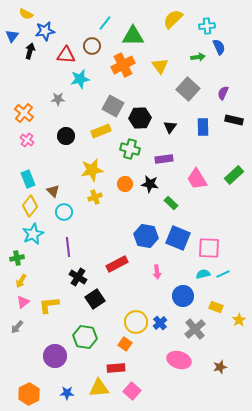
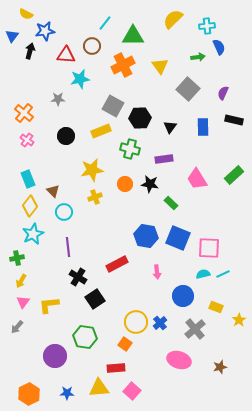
pink triangle at (23, 302): rotated 16 degrees counterclockwise
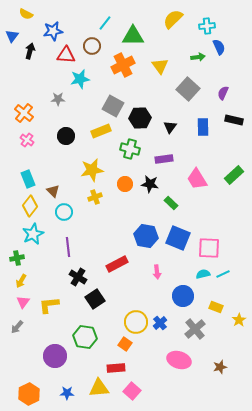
blue star at (45, 31): moved 8 px right
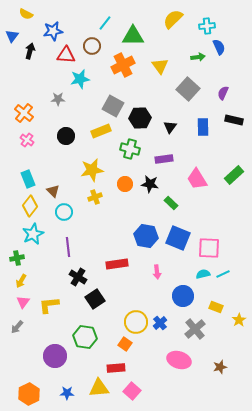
red rectangle at (117, 264): rotated 20 degrees clockwise
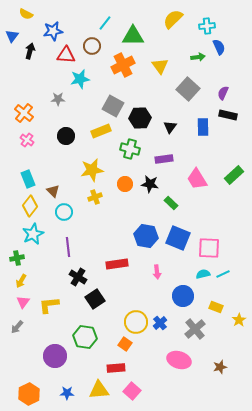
black rectangle at (234, 120): moved 6 px left, 5 px up
yellow triangle at (99, 388): moved 2 px down
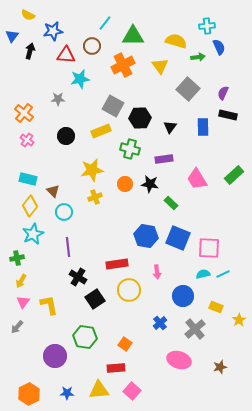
yellow semicircle at (26, 14): moved 2 px right, 1 px down
yellow semicircle at (173, 19): moved 3 px right, 22 px down; rotated 60 degrees clockwise
cyan rectangle at (28, 179): rotated 54 degrees counterclockwise
yellow L-shape at (49, 305): rotated 85 degrees clockwise
yellow circle at (136, 322): moved 7 px left, 32 px up
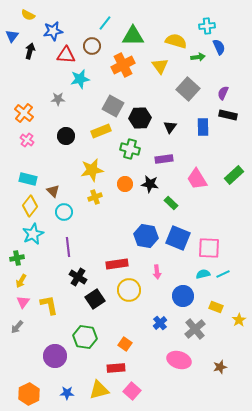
yellow triangle at (99, 390): rotated 10 degrees counterclockwise
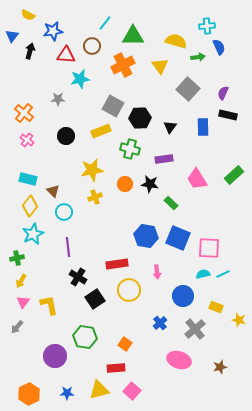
yellow star at (239, 320): rotated 24 degrees counterclockwise
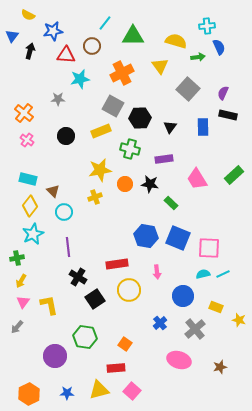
orange cross at (123, 65): moved 1 px left, 8 px down
yellow star at (92, 170): moved 8 px right
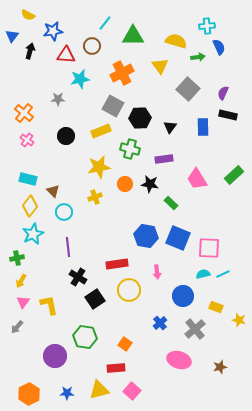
yellow star at (100, 170): moved 1 px left, 3 px up
